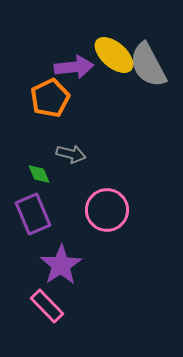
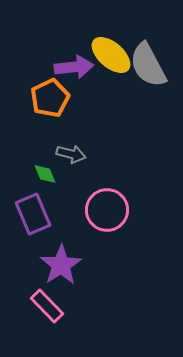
yellow ellipse: moved 3 px left
green diamond: moved 6 px right
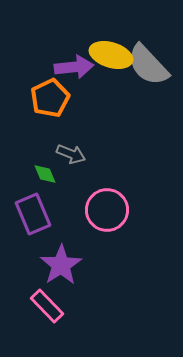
yellow ellipse: rotated 24 degrees counterclockwise
gray semicircle: rotated 15 degrees counterclockwise
gray arrow: rotated 8 degrees clockwise
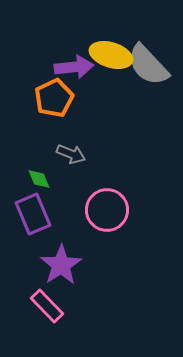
orange pentagon: moved 4 px right
green diamond: moved 6 px left, 5 px down
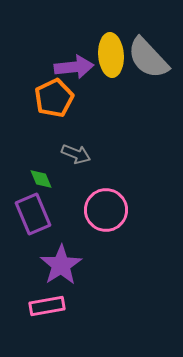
yellow ellipse: rotated 69 degrees clockwise
gray semicircle: moved 7 px up
gray arrow: moved 5 px right
green diamond: moved 2 px right
pink circle: moved 1 px left
pink rectangle: rotated 56 degrees counterclockwise
